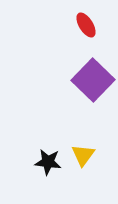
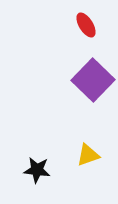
yellow triangle: moved 5 px right; rotated 35 degrees clockwise
black star: moved 11 px left, 8 px down
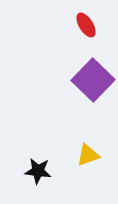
black star: moved 1 px right, 1 px down
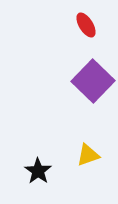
purple square: moved 1 px down
black star: rotated 28 degrees clockwise
